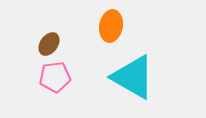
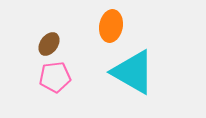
cyan triangle: moved 5 px up
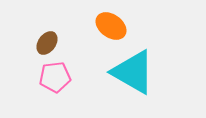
orange ellipse: rotated 64 degrees counterclockwise
brown ellipse: moved 2 px left, 1 px up
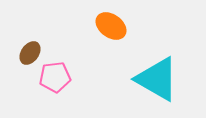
brown ellipse: moved 17 px left, 10 px down
cyan triangle: moved 24 px right, 7 px down
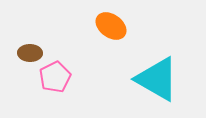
brown ellipse: rotated 55 degrees clockwise
pink pentagon: rotated 20 degrees counterclockwise
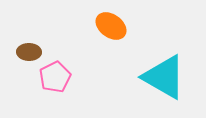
brown ellipse: moved 1 px left, 1 px up
cyan triangle: moved 7 px right, 2 px up
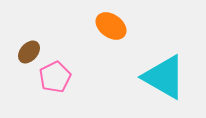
brown ellipse: rotated 50 degrees counterclockwise
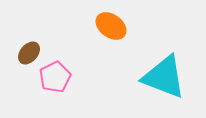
brown ellipse: moved 1 px down
cyan triangle: rotated 9 degrees counterclockwise
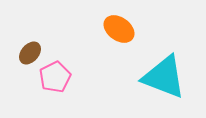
orange ellipse: moved 8 px right, 3 px down
brown ellipse: moved 1 px right
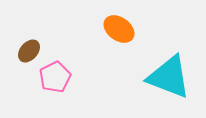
brown ellipse: moved 1 px left, 2 px up
cyan triangle: moved 5 px right
